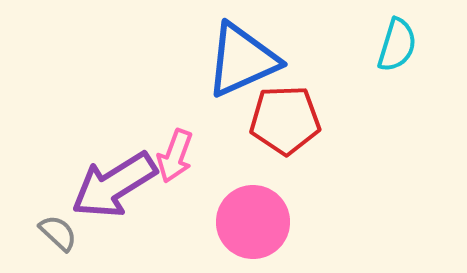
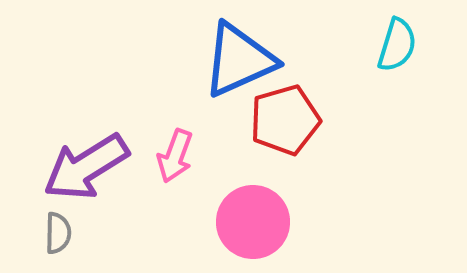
blue triangle: moved 3 px left
red pentagon: rotated 14 degrees counterclockwise
purple arrow: moved 28 px left, 18 px up
gray semicircle: rotated 48 degrees clockwise
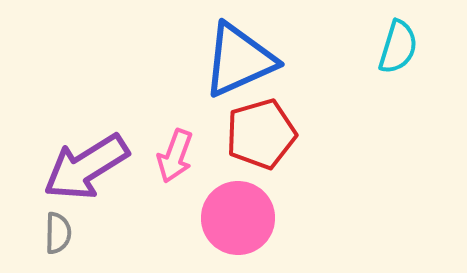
cyan semicircle: moved 1 px right, 2 px down
red pentagon: moved 24 px left, 14 px down
pink circle: moved 15 px left, 4 px up
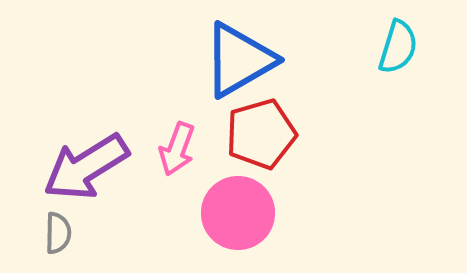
blue triangle: rotated 6 degrees counterclockwise
pink arrow: moved 2 px right, 7 px up
pink circle: moved 5 px up
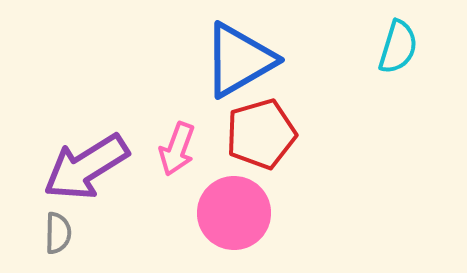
pink circle: moved 4 px left
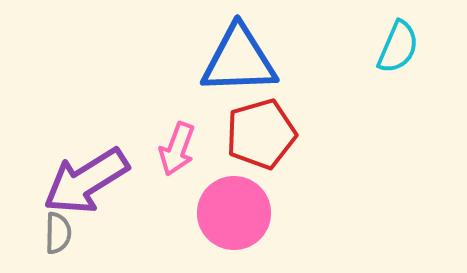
cyan semicircle: rotated 6 degrees clockwise
blue triangle: rotated 28 degrees clockwise
purple arrow: moved 14 px down
